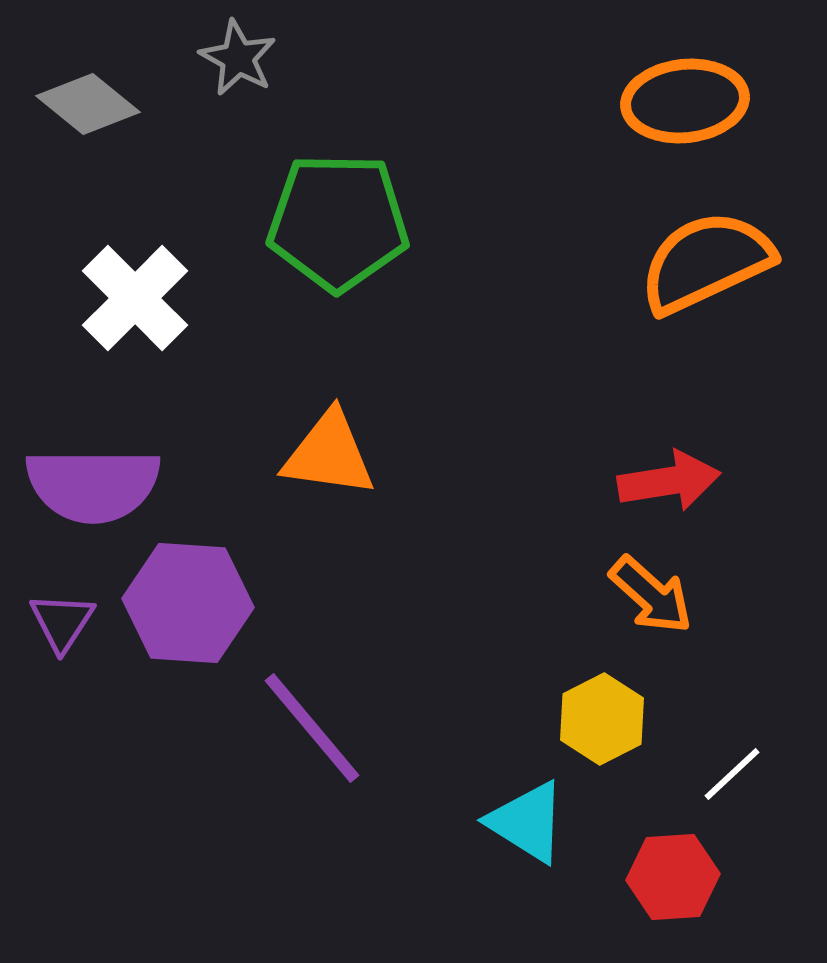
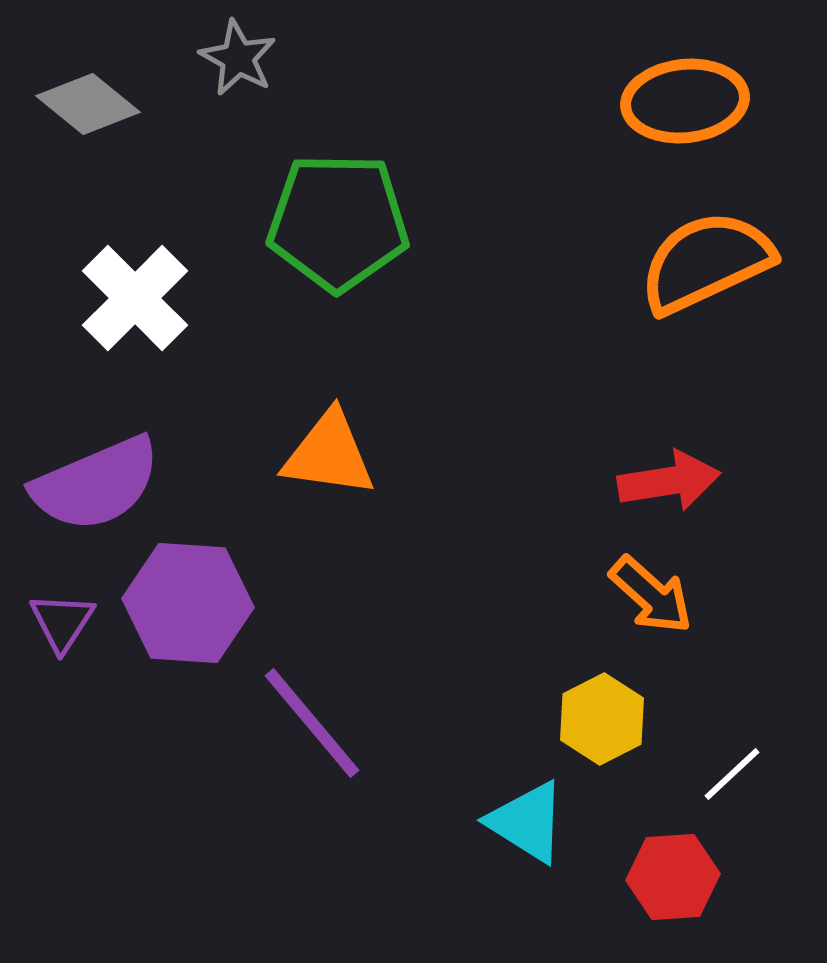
purple semicircle: moved 3 px right, 1 px up; rotated 23 degrees counterclockwise
purple line: moved 5 px up
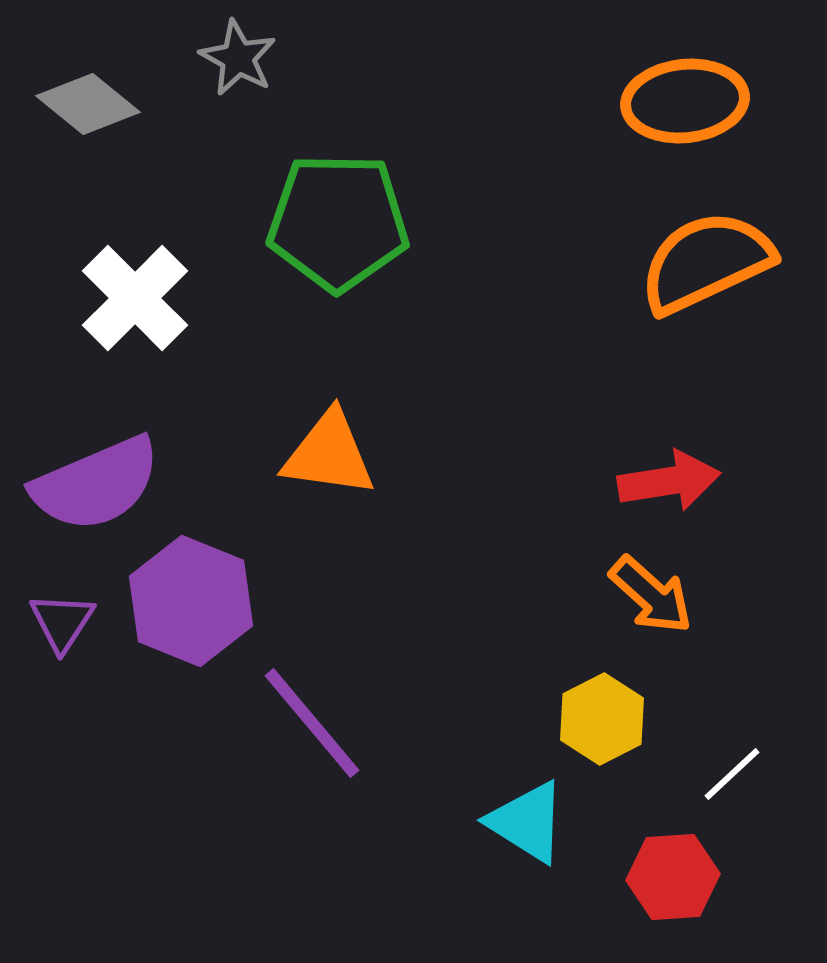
purple hexagon: moved 3 px right, 2 px up; rotated 18 degrees clockwise
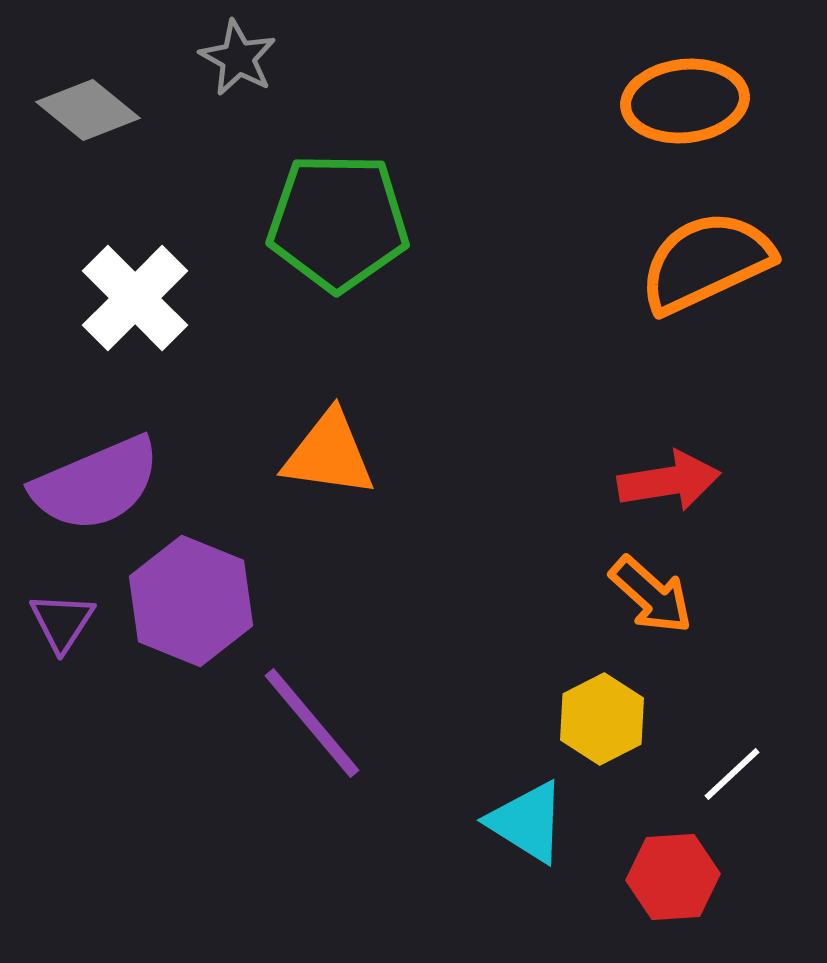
gray diamond: moved 6 px down
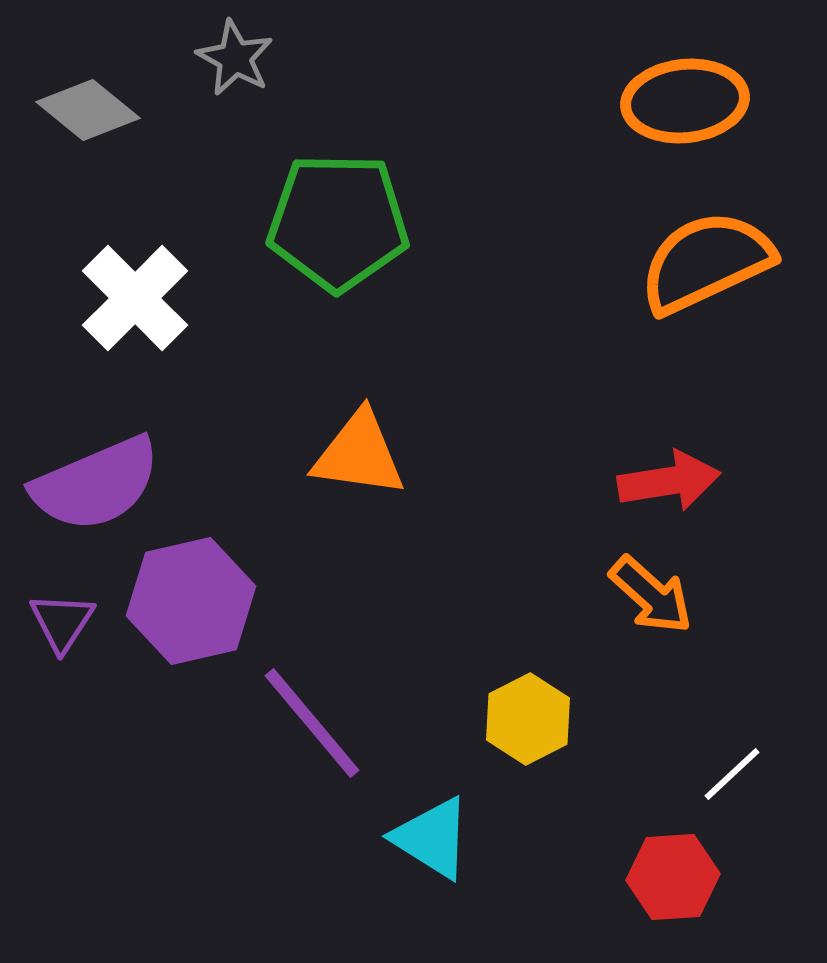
gray star: moved 3 px left
orange triangle: moved 30 px right
purple hexagon: rotated 25 degrees clockwise
yellow hexagon: moved 74 px left
cyan triangle: moved 95 px left, 16 px down
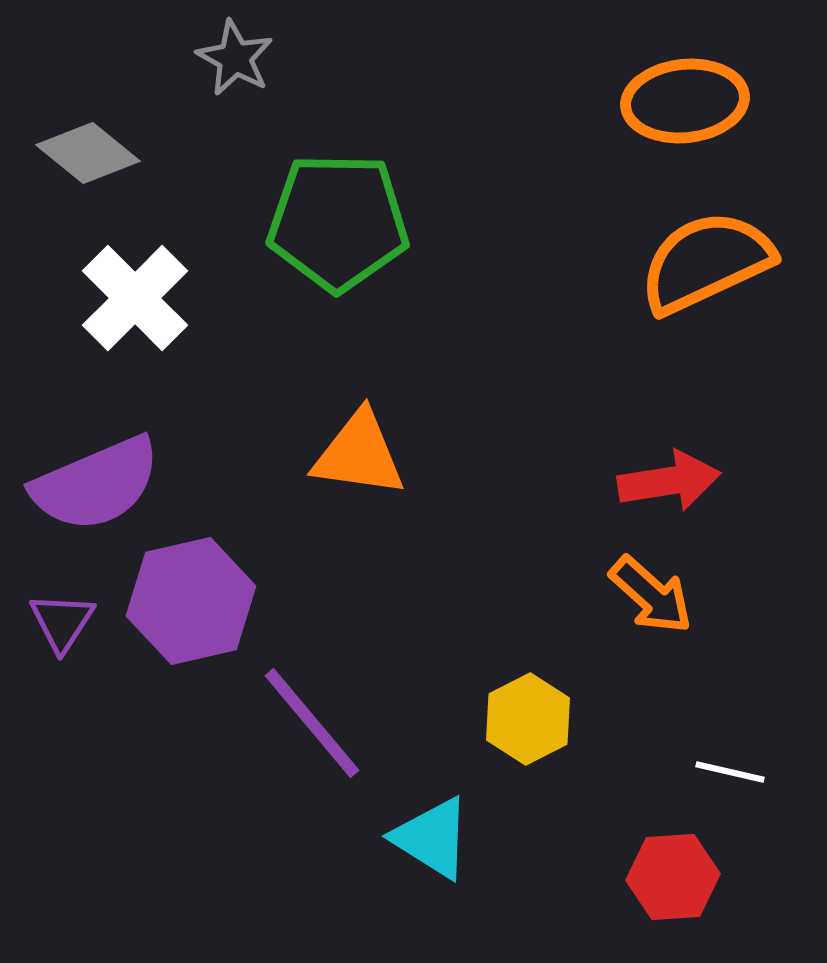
gray diamond: moved 43 px down
white line: moved 2 px left, 2 px up; rotated 56 degrees clockwise
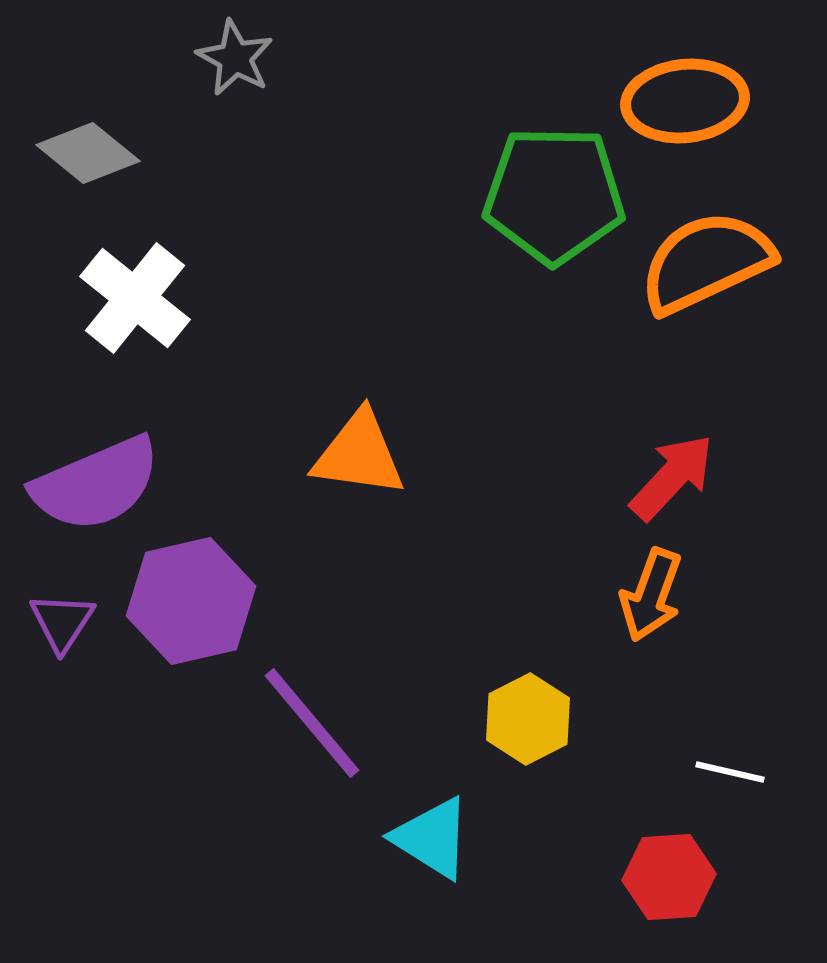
green pentagon: moved 216 px right, 27 px up
white cross: rotated 6 degrees counterclockwise
red arrow: moved 3 px right, 4 px up; rotated 38 degrees counterclockwise
orange arrow: rotated 68 degrees clockwise
red hexagon: moved 4 px left
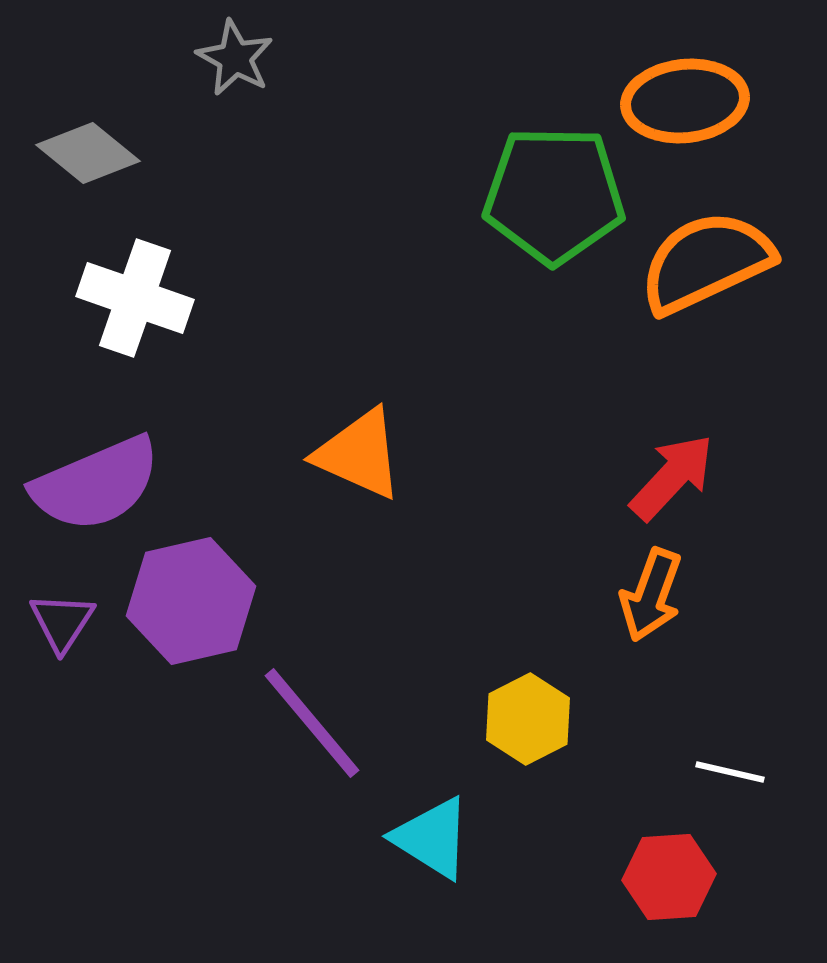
white cross: rotated 20 degrees counterclockwise
orange triangle: rotated 16 degrees clockwise
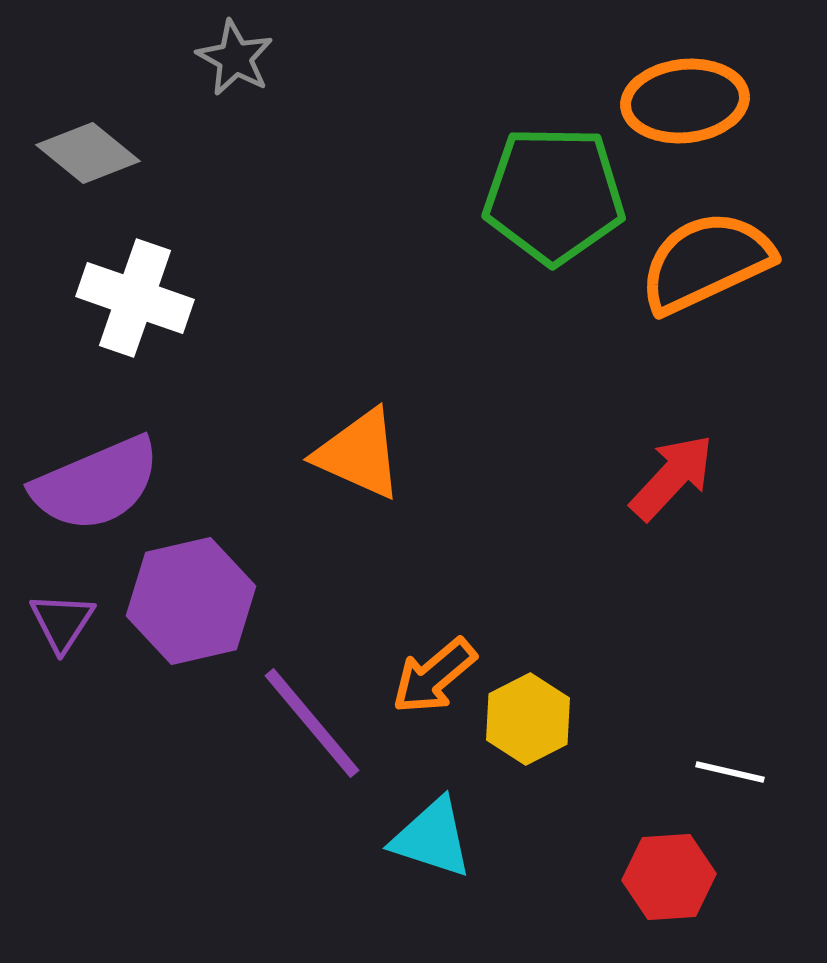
orange arrow: moved 217 px left, 81 px down; rotated 30 degrees clockwise
cyan triangle: rotated 14 degrees counterclockwise
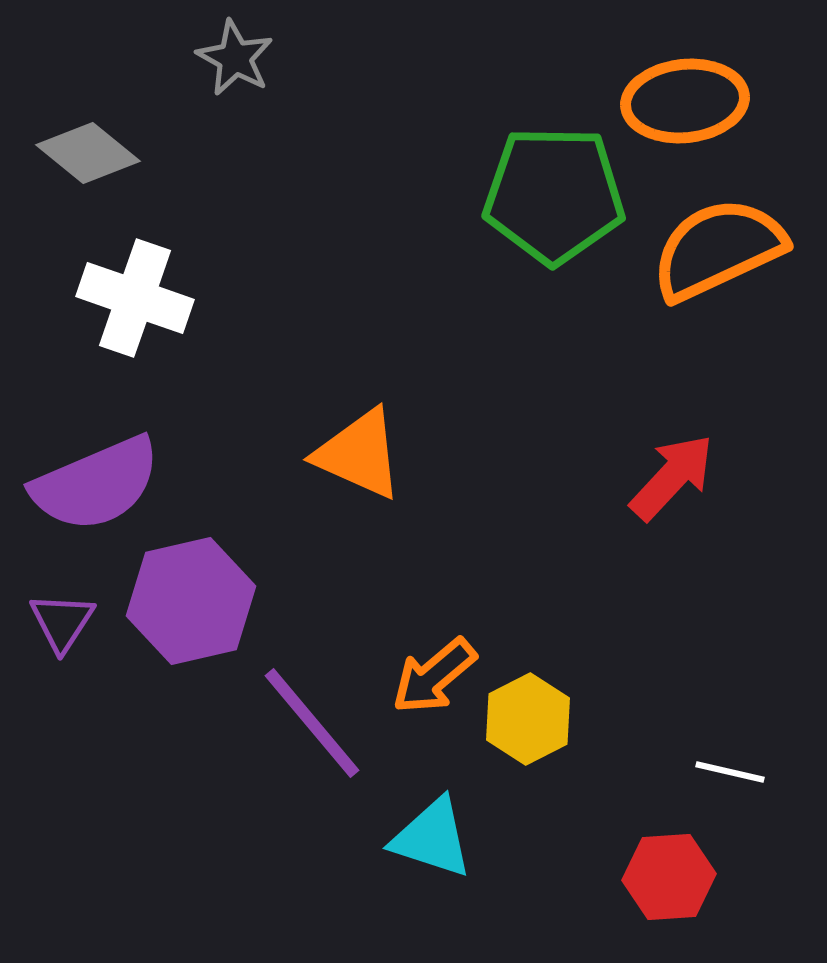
orange semicircle: moved 12 px right, 13 px up
